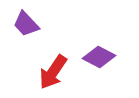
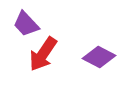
red arrow: moved 10 px left, 18 px up
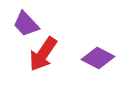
purple diamond: moved 1 px left, 1 px down
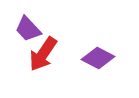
purple trapezoid: moved 2 px right, 5 px down
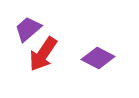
purple trapezoid: rotated 92 degrees clockwise
